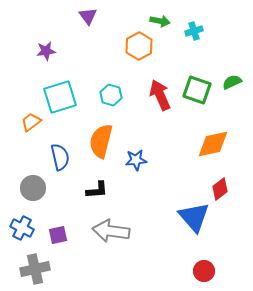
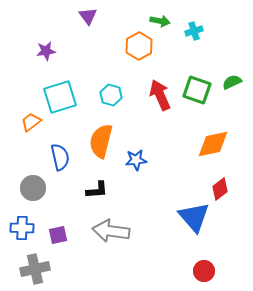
blue cross: rotated 25 degrees counterclockwise
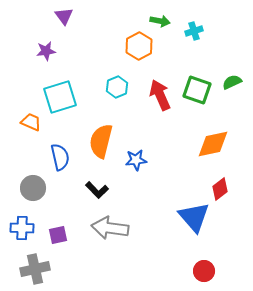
purple triangle: moved 24 px left
cyan hexagon: moved 6 px right, 8 px up; rotated 20 degrees clockwise
orange trapezoid: rotated 60 degrees clockwise
black L-shape: rotated 50 degrees clockwise
gray arrow: moved 1 px left, 3 px up
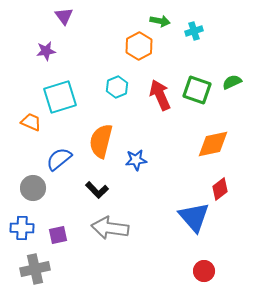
blue semicircle: moved 1 px left, 2 px down; rotated 116 degrees counterclockwise
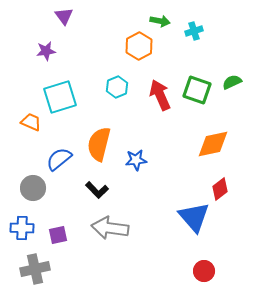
orange semicircle: moved 2 px left, 3 px down
